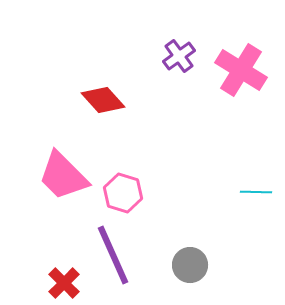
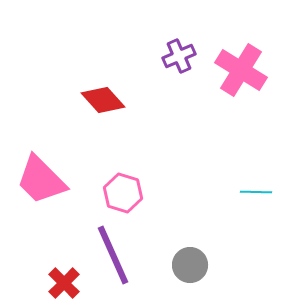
purple cross: rotated 12 degrees clockwise
pink trapezoid: moved 22 px left, 4 px down
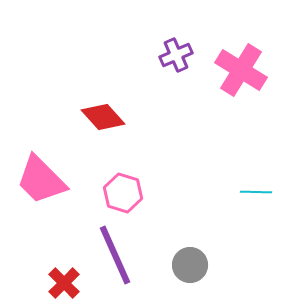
purple cross: moved 3 px left, 1 px up
red diamond: moved 17 px down
purple line: moved 2 px right
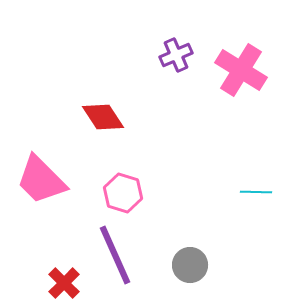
red diamond: rotated 9 degrees clockwise
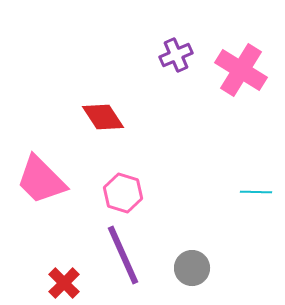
purple line: moved 8 px right
gray circle: moved 2 px right, 3 px down
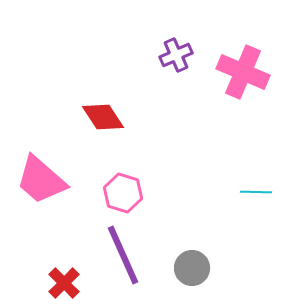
pink cross: moved 2 px right, 2 px down; rotated 9 degrees counterclockwise
pink trapezoid: rotated 4 degrees counterclockwise
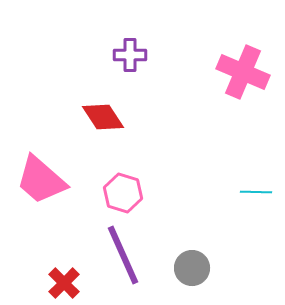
purple cross: moved 46 px left; rotated 24 degrees clockwise
